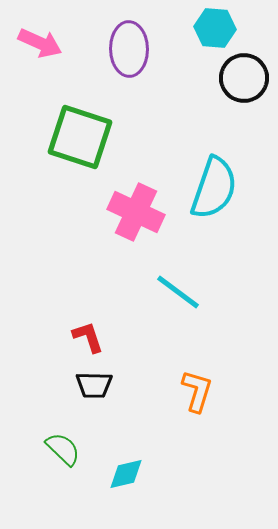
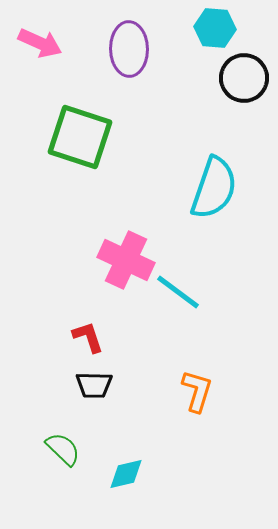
pink cross: moved 10 px left, 48 px down
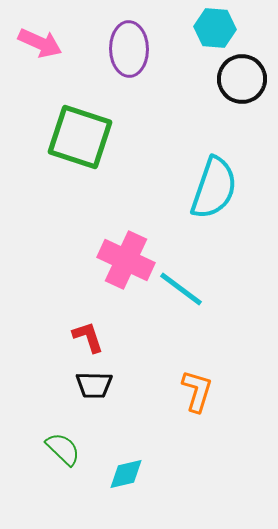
black circle: moved 2 px left, 1 px down
cyan line: moved 3 px right, 3 px up
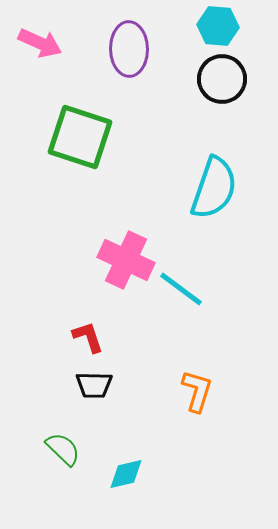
cyan hexagon: moved 3 px right, 2 px up
black circle: moved 20 px left
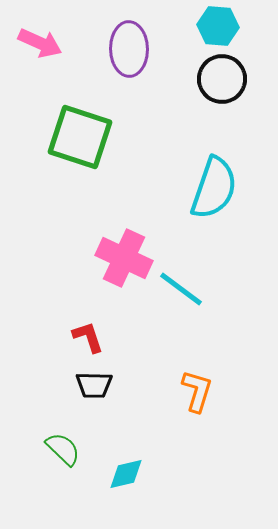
pink cross: moved 2 px left, 2 px up
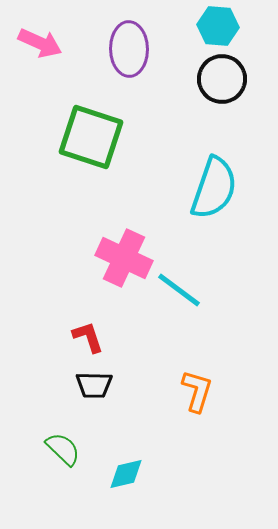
green square: moved 11 px right
cyan line: moved 2 px left, 1 px down
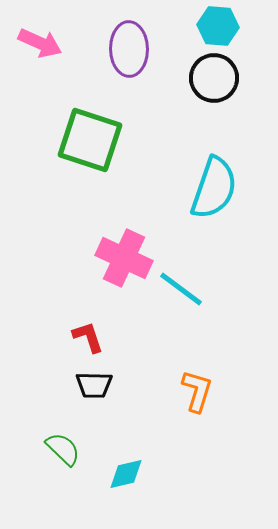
black circle: moved 8 px left, 1 px up
green square: moved 1 px left, 3 px down
cyan line: moved 2 px right, 1 px up
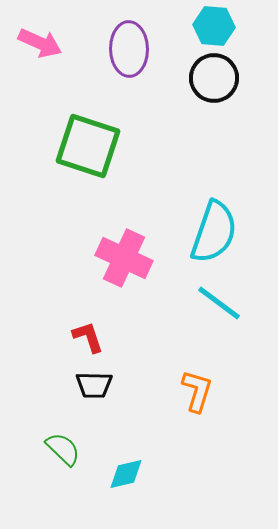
cyan hexagon: moved 4 px left
green square: moved 2 px left, 6 px down
cyan semicircle: moved 44 px down
cyan line: moved 38 px right, 14 px down
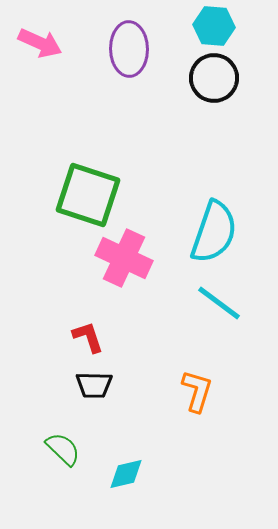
green square: moved 49 px down
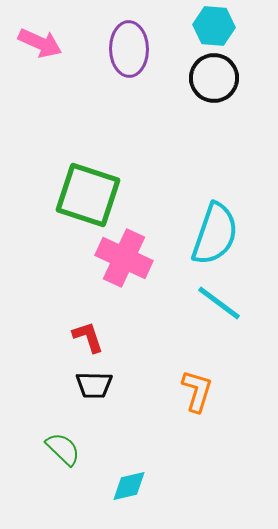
cyan semicircle: moved 1 px right, 2 px down
cyan diamond: moved 3 px right, 12 px down
